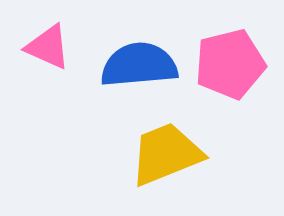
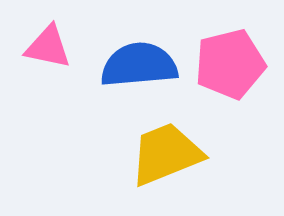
pink triangle: rotated 12 degrees counterclockwise
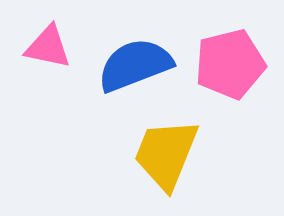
blue semicircle: moved 4 px left; rotated 16 degrees counterclockwise
yellow trapezoid: rotated 46 degrees counterclockwise
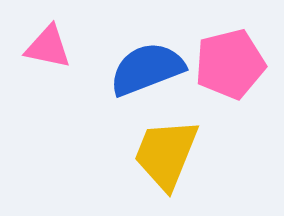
blue semicircle: moved 12 px right, 4 px down
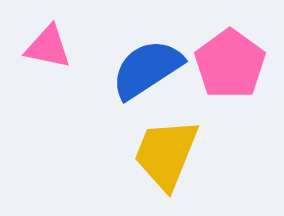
pink pentagon: rotated 22 degrees counterclockwise
blue semicircle: rotated 12 degrees counterclockwise
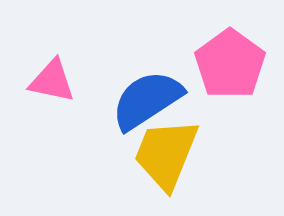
pink triangle: moved 4 px right, 34 px down
blue semicircle: moved 31 px down
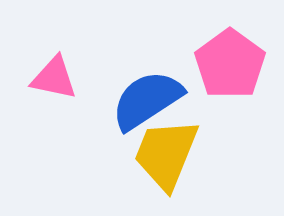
pink triangle: moved 2 px right, 3 px up
